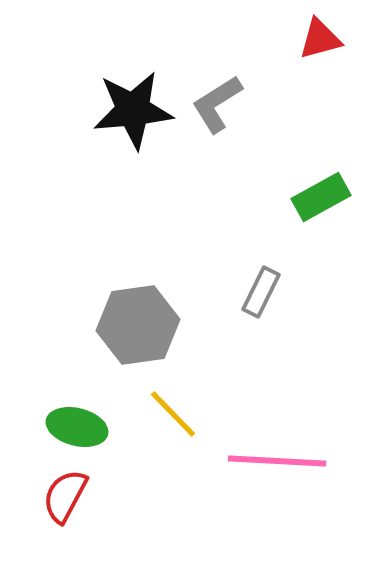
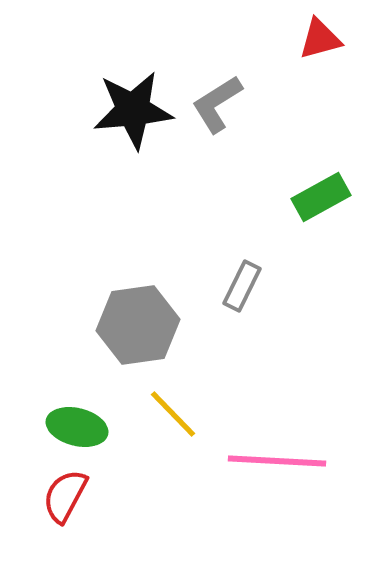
gray rectangle: moved 19 px left, 6 px up
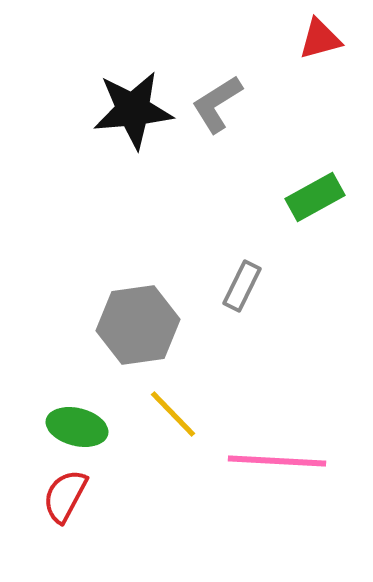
green rectangle: moved 6 px left
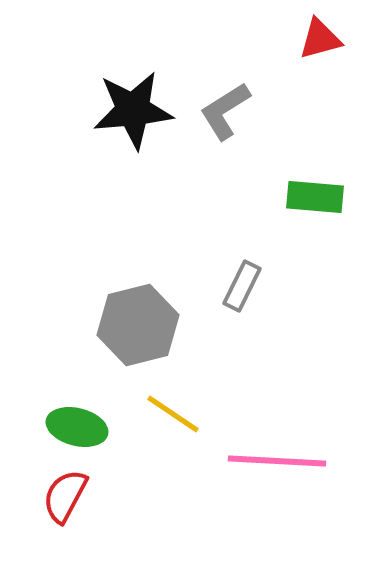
gray L-shape: moved 8 px right, 7 px down
green rectangle: rotated 34 degrees clockwise
gray hexagon: rotated 6 degrees counterclockwise
yellow line: rotated 12 degrees counterclockwise
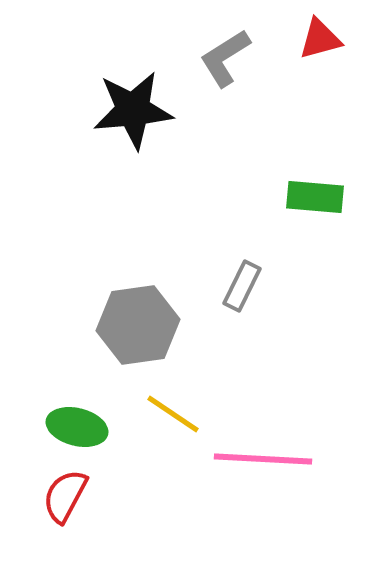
gray L-shape: moved 53 px up
gray hexagon: rotated 6 degrees clockwise
pink line: moved 14 px left, 2 px up
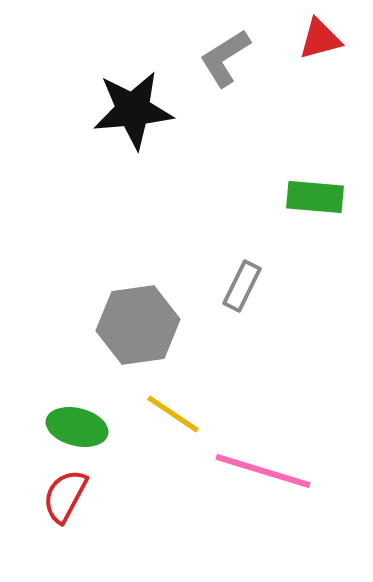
pink line: moved 12 px down; rotated 14 degrees clockwise
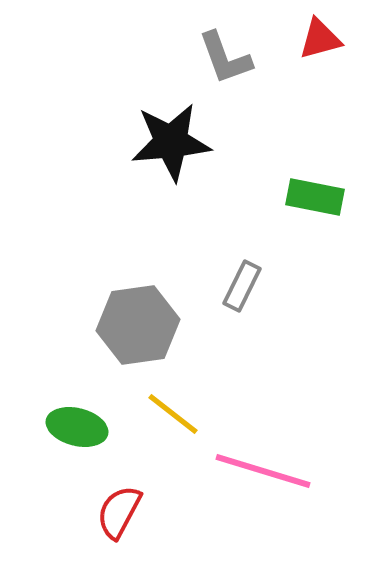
gray L-shape: rotated 78 degrees counterclockwise
black star: moved 38 px right, 32 px down
green rectangle: rotated 6 degrees clockwise
yellow line: rotated 4 degrees clockwise
red semicircle: moved 54 px right, 16 px down
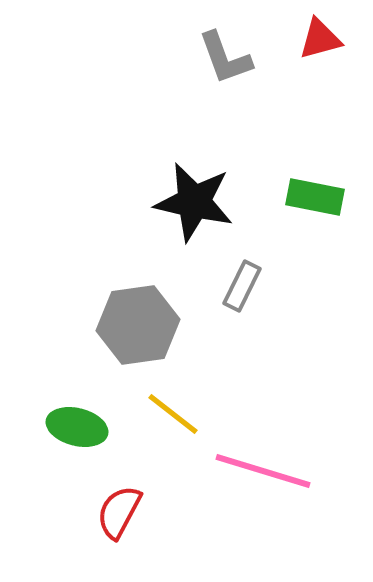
black star: moved 23 px right, 60 px down; rotated 18 degrees clockwise
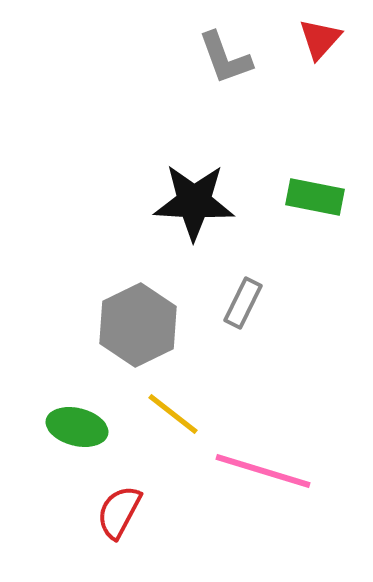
red triangle: rotated 33 degrees counterclockwise
black star: rotated 10 degrees counterclockwise
gray rectangle: moved 1 px right, 17 px down
gray hexagon: rotated 18 degrees counterclockwise
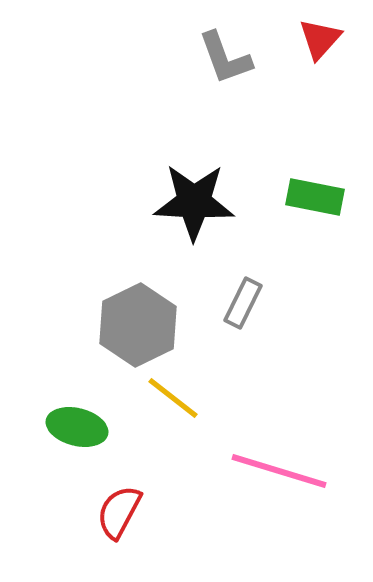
yellow line: moved 16 px up
pink line: moved 16 px right
